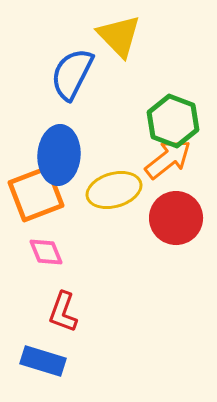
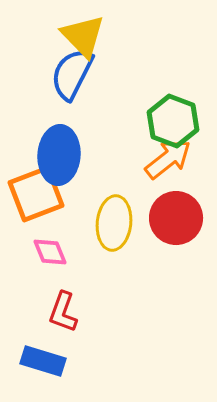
yellow triangle: moved 36 px left
yellow ellipse: moved 33 px down; rotated 68 degrees counterclockwise
pink diamond: moved 4 px right
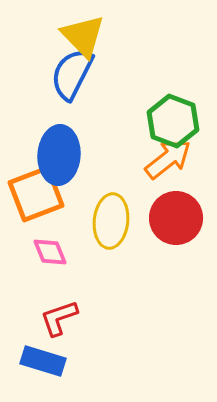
yellow ellipse: moved 3 px left, 2 px up
red L-shape: moved 4 px left, 6 px down; rotated 51 degrees clockwise
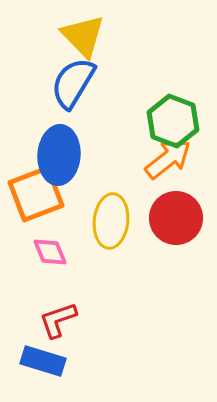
blue semicircle: moved 1 px right, 9 px down; rotated 4 degrees clockwise
red L-shape: moved 1 px left, 2 px down
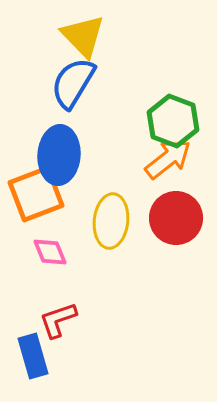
blue rectangle: moved 10 px left, 5 px up; rotated 57 degrees clockwise
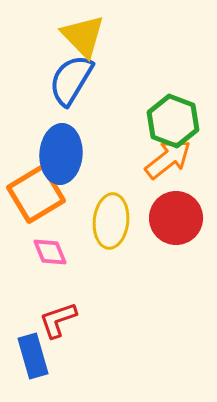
blue semicircle: moved 2 px left, 3 px up
blue ellipse: moved 2 px right, 1 px up
orange square: rotated 10 degrees counterclockwise
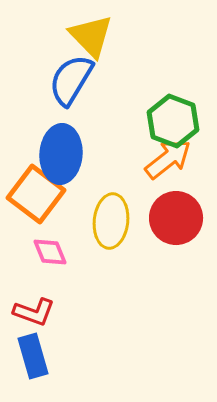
yellow triangle: moved 8 px right
orange square: rotated 22 degrees counterclockwise
red L-shape: moved 24 px left, 8 px up; rotated 141 degrees counterclockwise
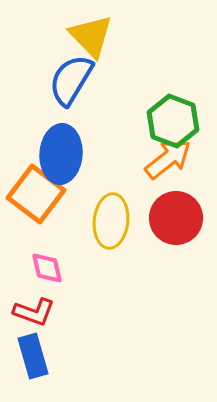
pink diamond: moved 3 px left, 16 px down; rotated 9 degrees clockwise
